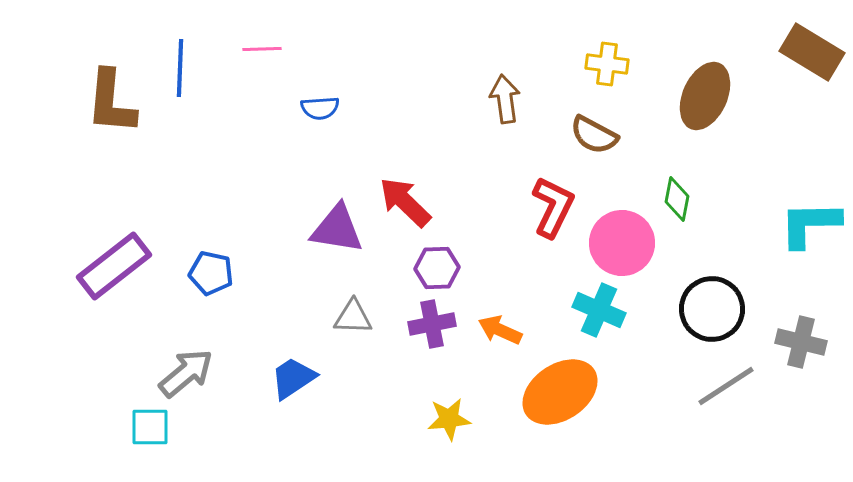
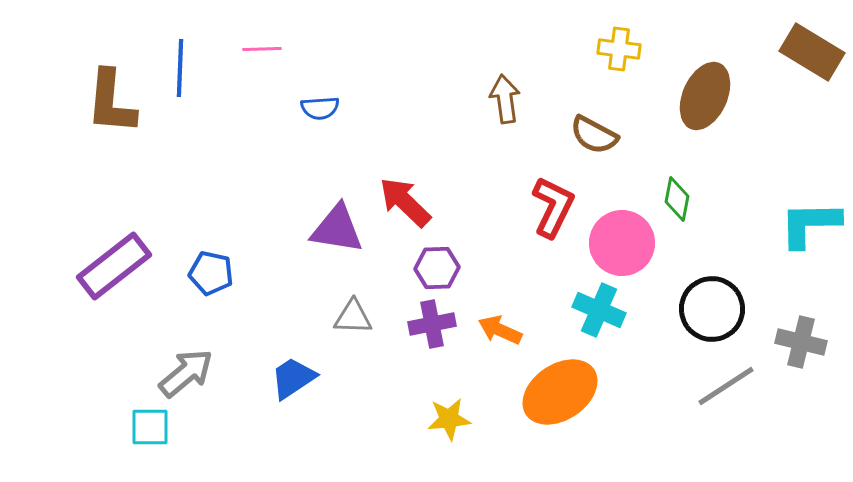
yellow cross: moved 12 px right, 15 px up
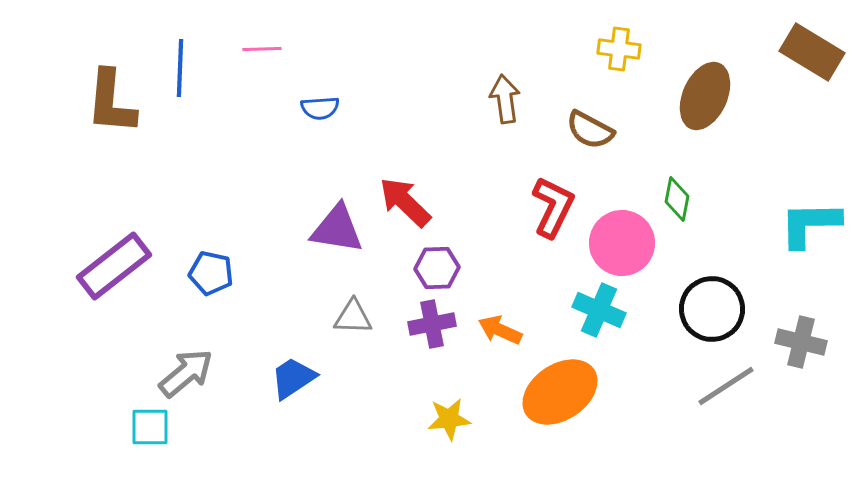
brown semicircle: moved 4 px left, 5 px up
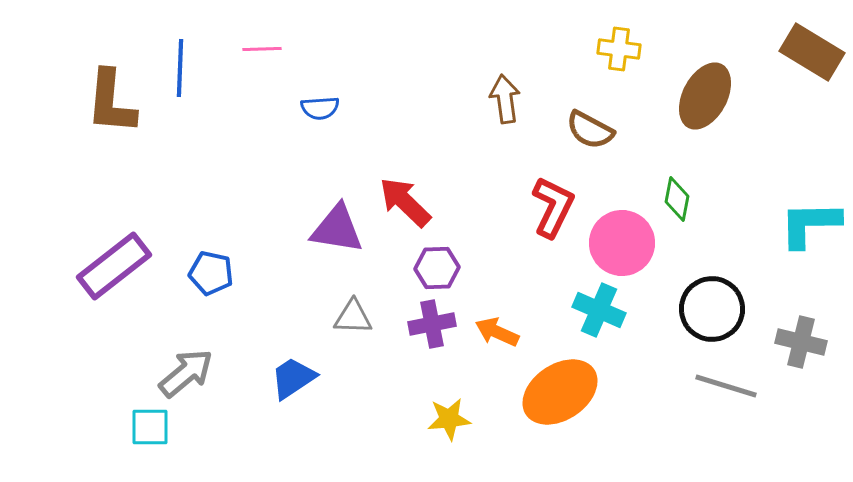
brown ellipse: rotated 4 degrees clockwise
orange arrow: moved 3 px left, 2 px down
gray line: rotated 50 degrees clockwise
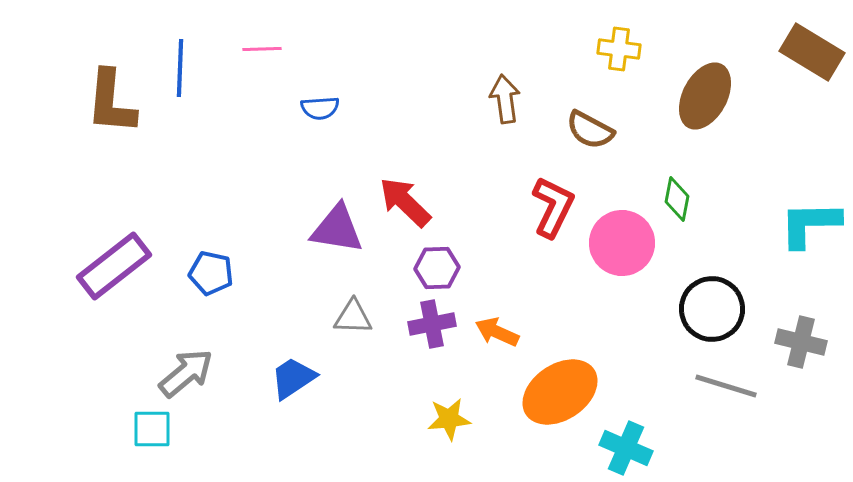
cyan cross: moved 27 px right, 138 px down
cyan square: moved 2 px right, 2 px down
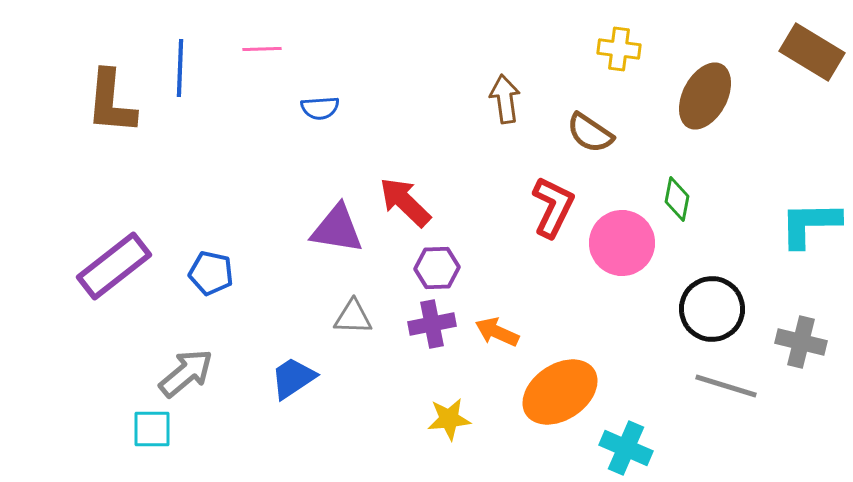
brown semicircle: moved 3 px down; rotated 6 degrees clockwise
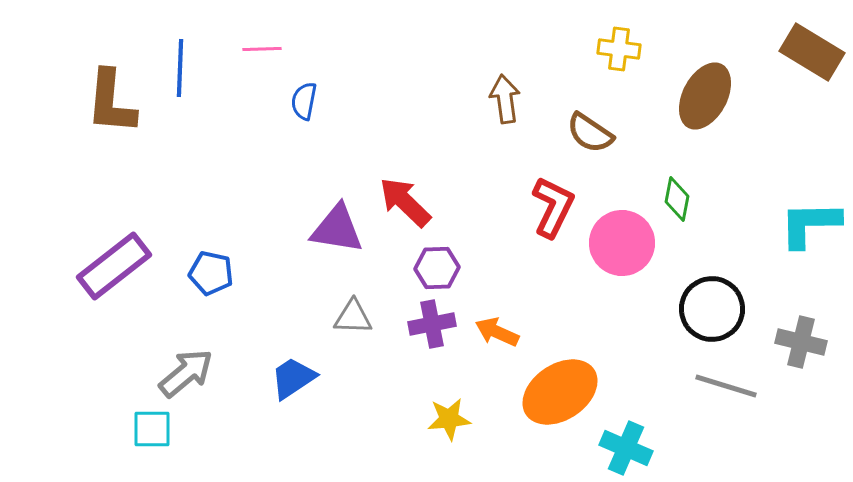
blue semicircle: moved 16 px left, 7 px up; rotated 105 degrees clockwise
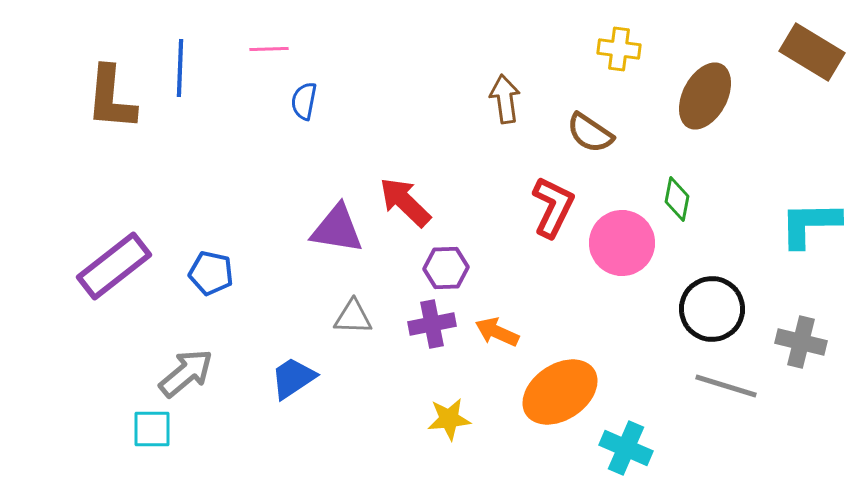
pink line: moved 7 px right
brown L-shape: moved 4 px up
purple hexagon: moved 9 px right
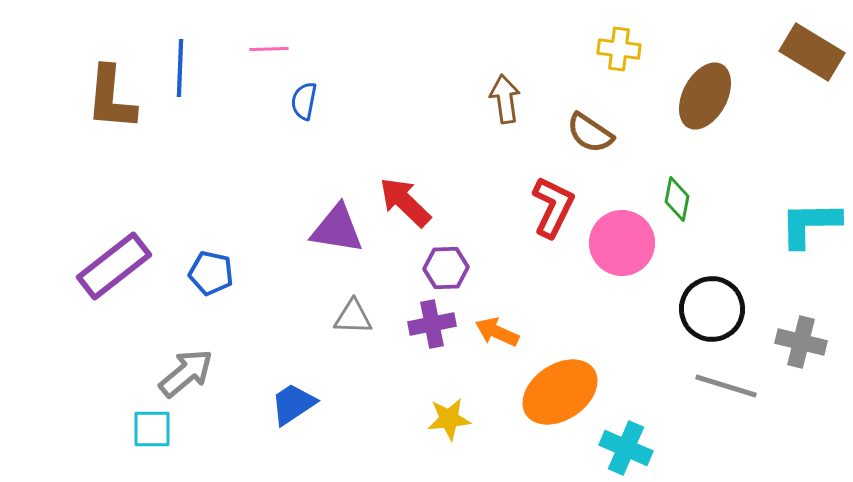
blue trapezoid: moved 26 px down
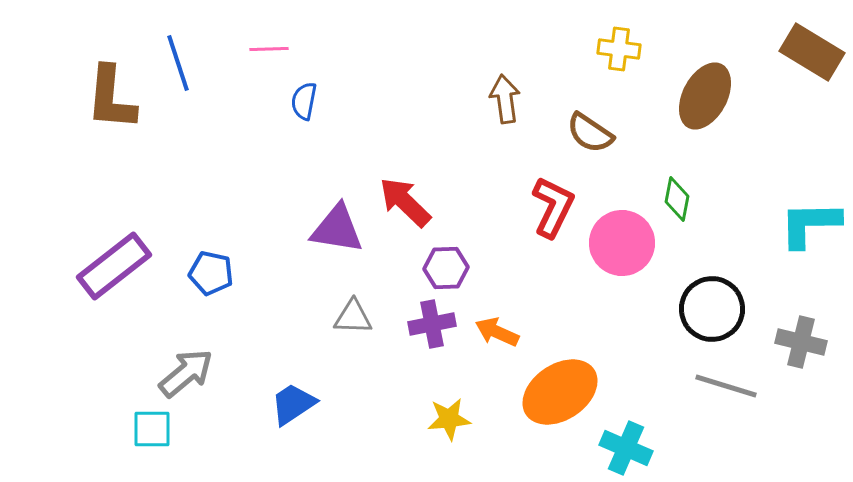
blue line: moved 2 px left, 5 px up; rotated 20 degrees counterclockwise
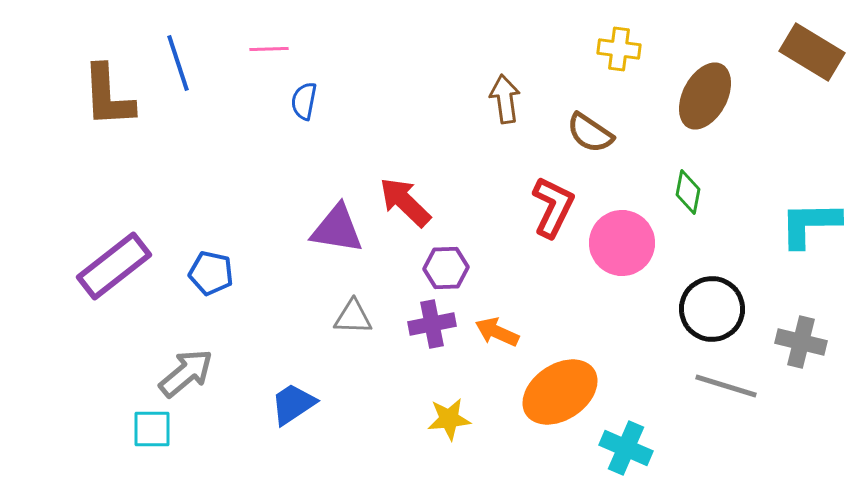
brown L-shape: moved 3 px left, 2 px up; rotated 8 degrees counterclockwise
green diamond: moved 11 px right, 7 px up
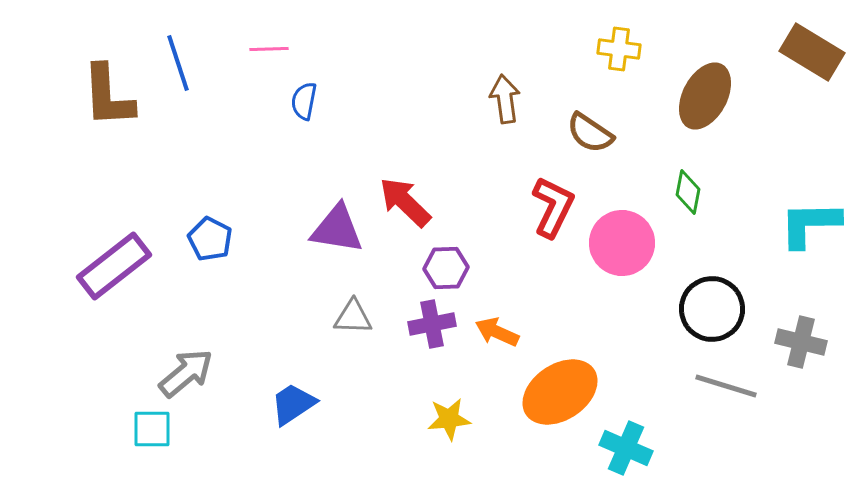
blue pentagon: moved 1 px left, 34 px up; rotated 15 degrees clockwise
